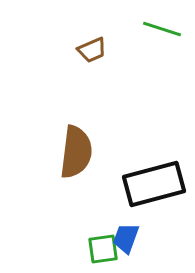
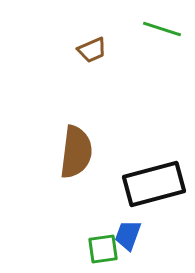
blue trapezoid: moved 2 px right, 3 px up
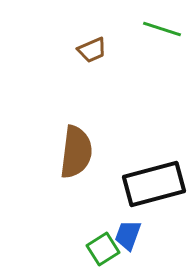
green square: rotated 24 degrees counterclockwise
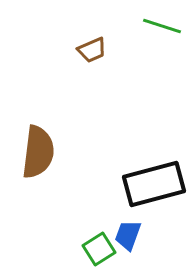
green line: moved 3 px up
brown semicircle: moved 38 px left
green square: moved 4 px left
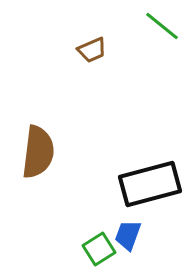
green line: rotated 21 degrees clockwise
black rectangle: moved 4 px left
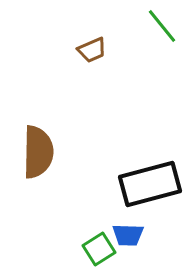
green line: rotated 12 degrees clockwise
brown semicircle: rotated 6 degrees counterclockwise
blue trapezoid: rotated 108 degrees counterclockwise
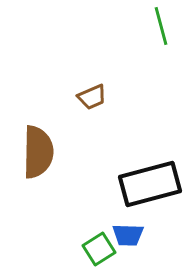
green line: moved 1 px left; rotated 24 degrees clockwise
brown trapezoid: moved 47 px down
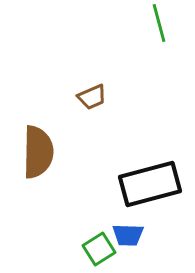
green line: moved 2 px left, 3 px up
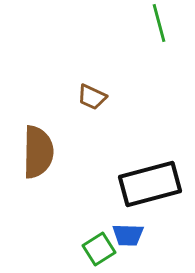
brown trapezoid: rotated 48 degrees clockwise
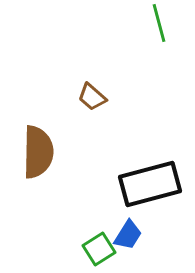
brown trapezoid: rotated 16 degrees clockwise
blue trapezoid: rotated 60 degrees counterclockwise
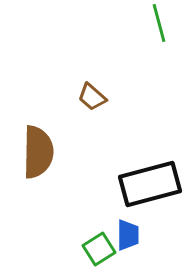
blue trapezoid: rotated 32 degrees counterclockwise
